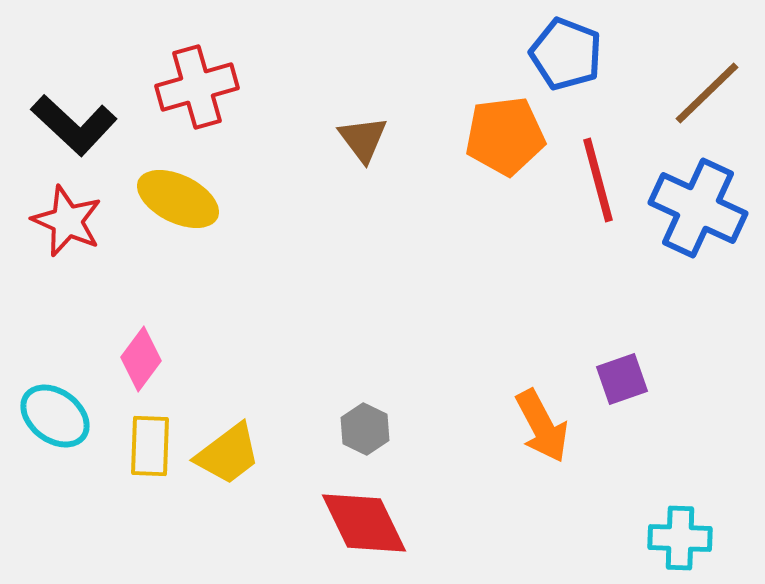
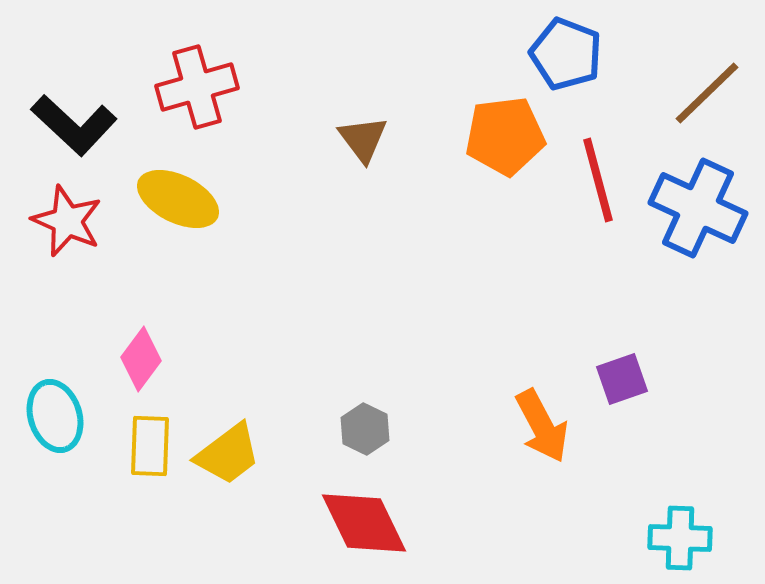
cyan ellipse: rotated 36 degrees clockwise
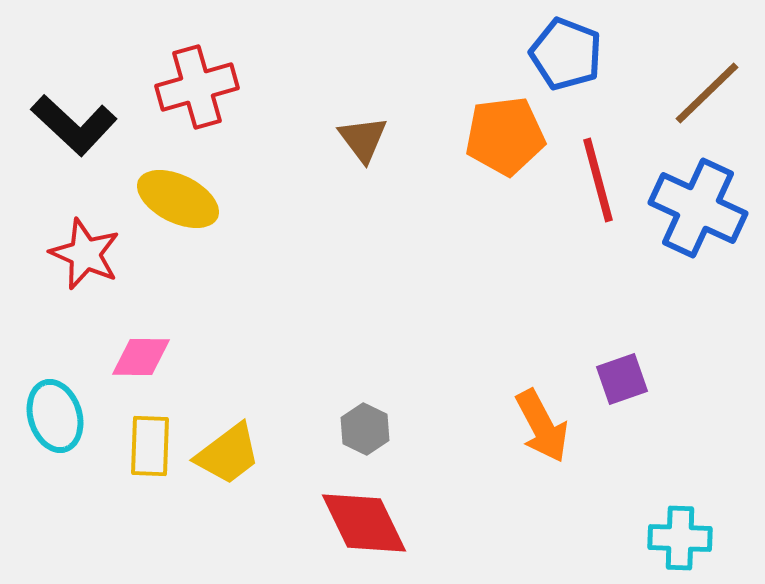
red star: moved 18 px right, 33 px down
pink diamond: moved 2 px up; rotated 54 degrees clockwise
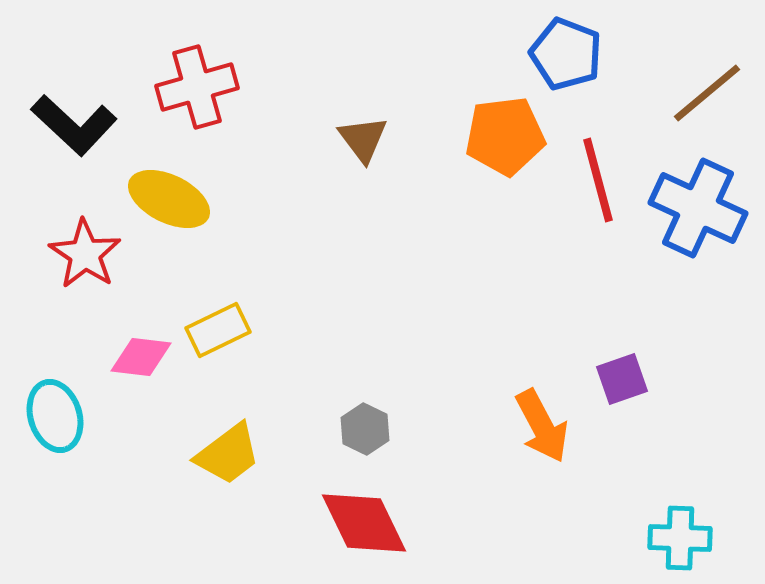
brown line: rotated 4 degrees clockwise
yellow ellipse: moved 9 px left
red star: rotated 10 degrees clockwise
pink diamond: rotated 6 degrees clockwise
yellow rectangle: moved 68 px right, 116 px up; rotated 62 degrees clockwise
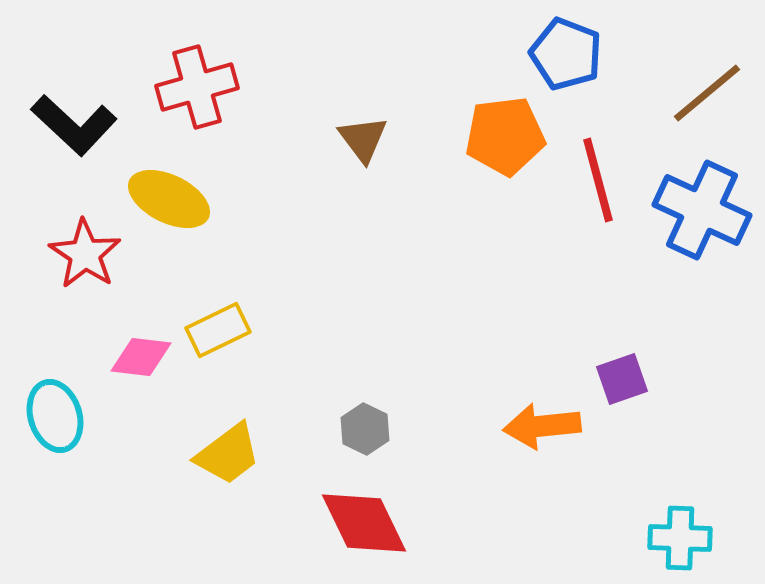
blue cross: moved 4 px right, 2 px down
orange arrow: rotated 112 degrees clockwise
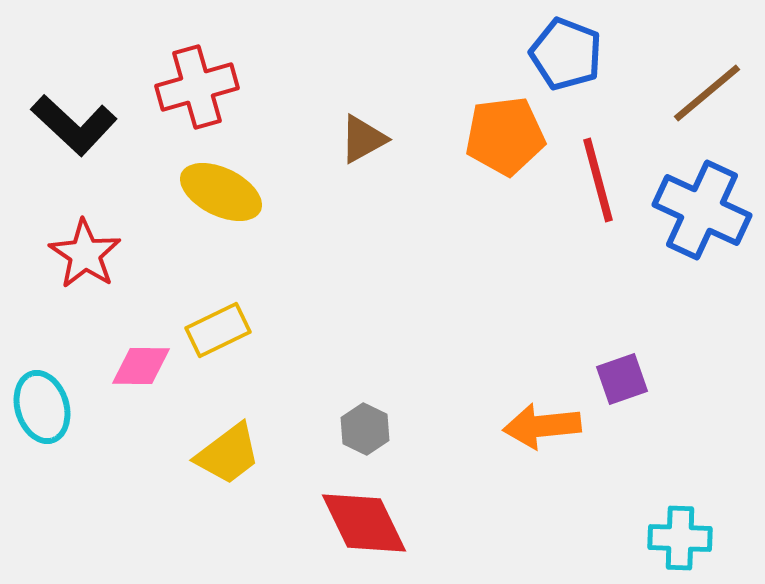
brown triangle: rotated 38 degrees clockwise
yellow ellipse: moved 52 px right, 7 px up
pink diamond: moved 9 px down; rotated 6 degrees counterclockwise
cyan ellipse: moved 13 px left, 9 px up
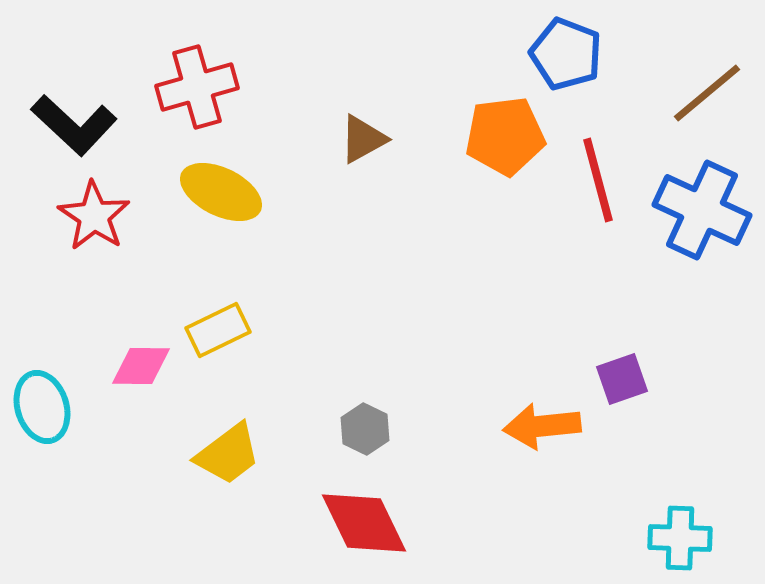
red star: moved 9 px right, 38 px up
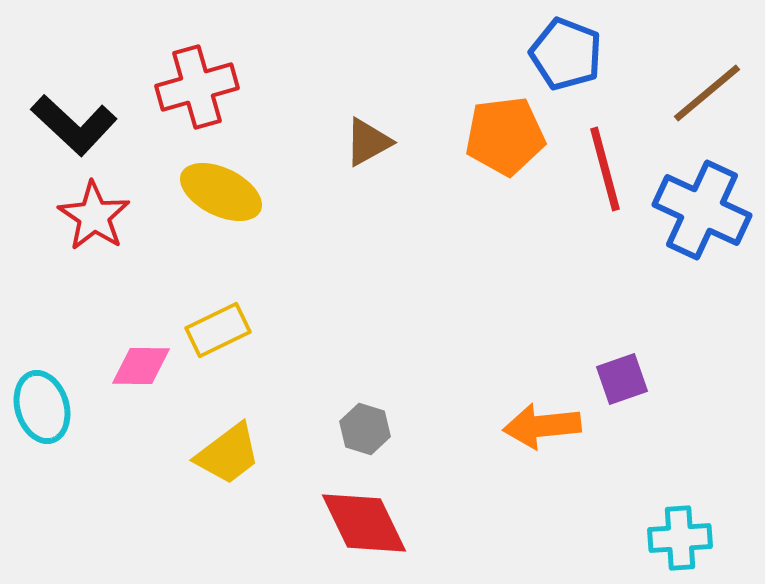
brown triangle: moved 5 px right, 3 px down
red line: moved 7 px right, 11 px up
gray hexagon: rotated 9 degrees counterclockwise
cyan cross: rotated 6 degrees counterclockwise
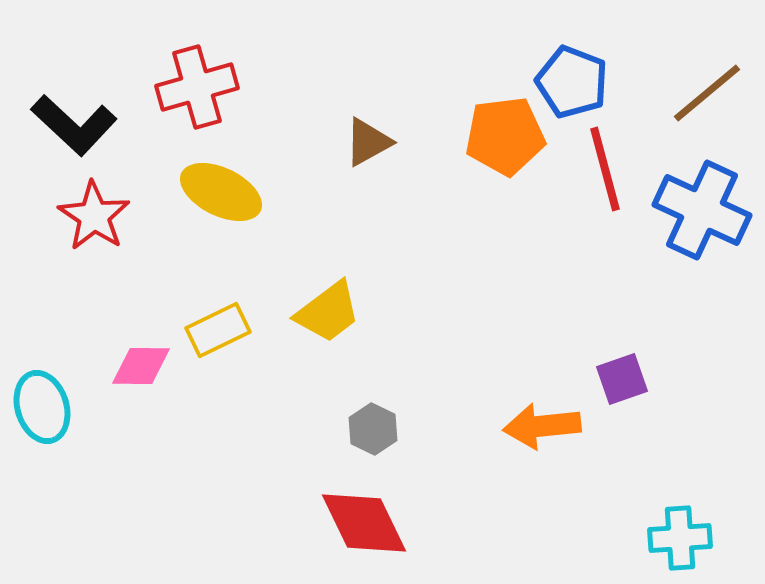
blue pentagon: moved 6 px right, 28 px down
gray hexagon: moved 8 px right; rotated 9 degrees clockwise
yellow trapezoid: moved 100 px right, 142 px up
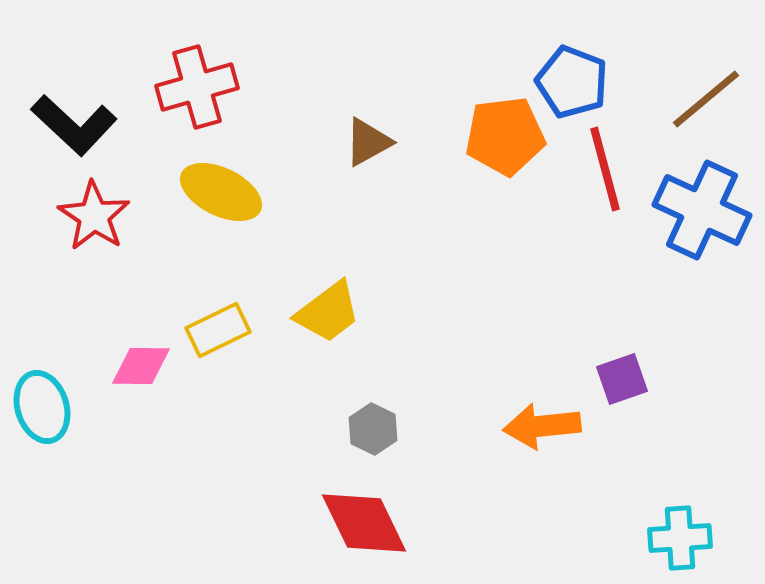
brown line: moved 1 px left, 6 px down
